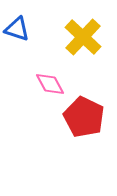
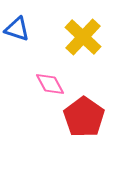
red pentagon: rotated 9 degrees clockwise
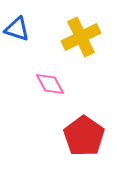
yellow cross: moved 2 px left; rotated 21 degrees clockwise
red pentagon: moved 19 px down
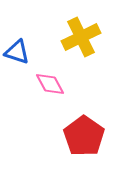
blue triangle: moved 23 px down
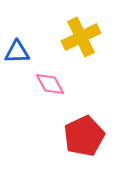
blue triangle: rotated 20 degrees counterclockwise
red pentagon: rotated 12 degrees clockwise
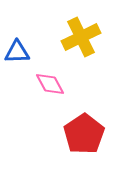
red pentagon: moved 2 px up; rotated 9 degrees counterclockwise
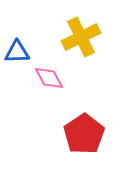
pink diamond: moved 1 px left, 6 px up
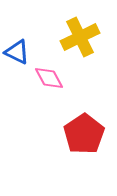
yellow cross: moved 1 px left
blue triangle: rotated 28 degrees clockwise
